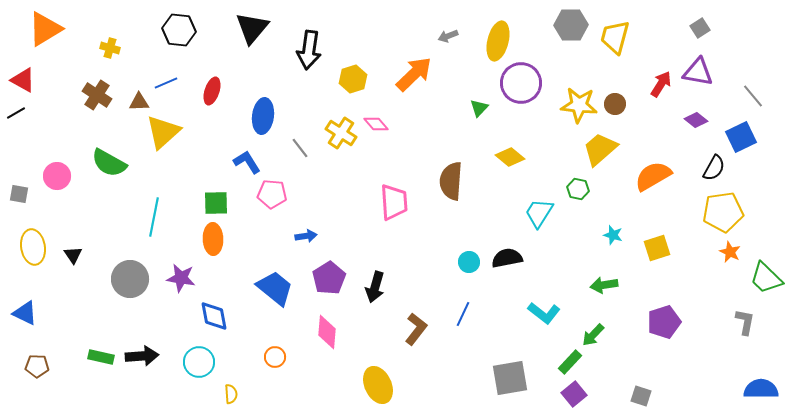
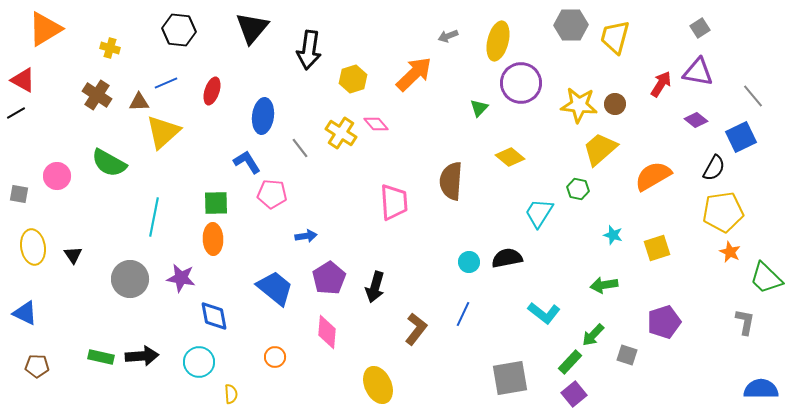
gray square at (641, 396): moved 14 px left, 41 px up
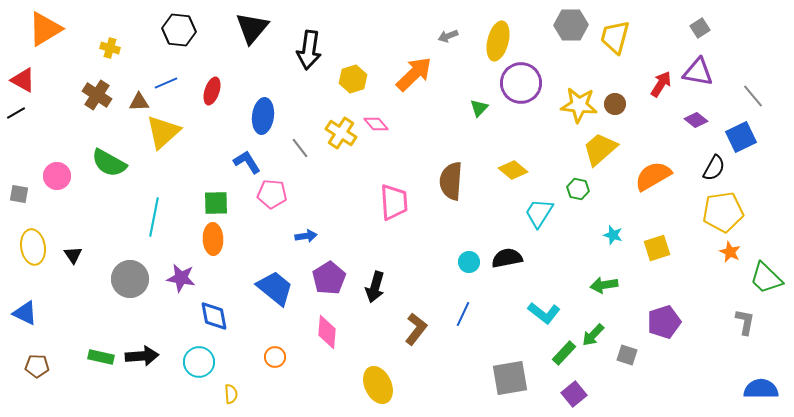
yellow diamond at (510, 157): moved 3 px right, 13 px down
green rectangle at (570, 362): moved 6 px left, 9 px up
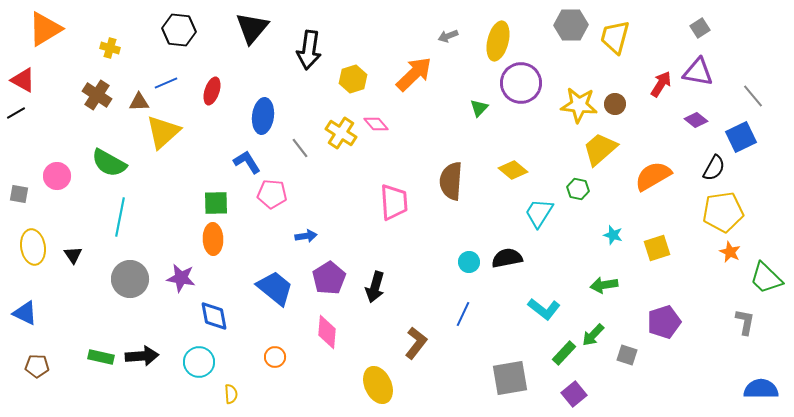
cyan line at (154, 217): moved 34 px left
cyan L-shape at (544, 313): moved 4 px up
brown L-shape at (416, 329): moved 14 px down
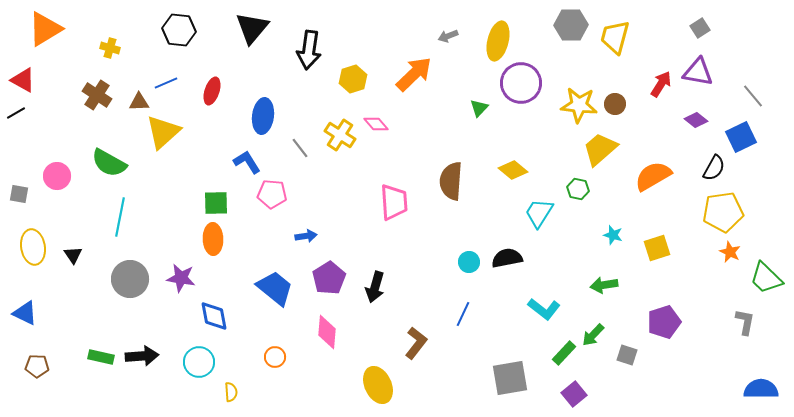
yellow cross at (341, 133): moved 1 px left, 2 px down
yellow semicircle at (231, 394): moved 2 px up
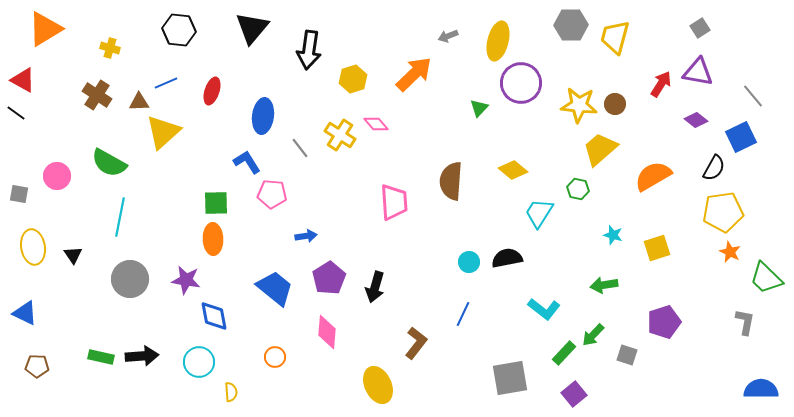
black line at (16, 113): rotated 66 degrees clockwise
purple star at (181, 278): moved 5 px right, 2 px down
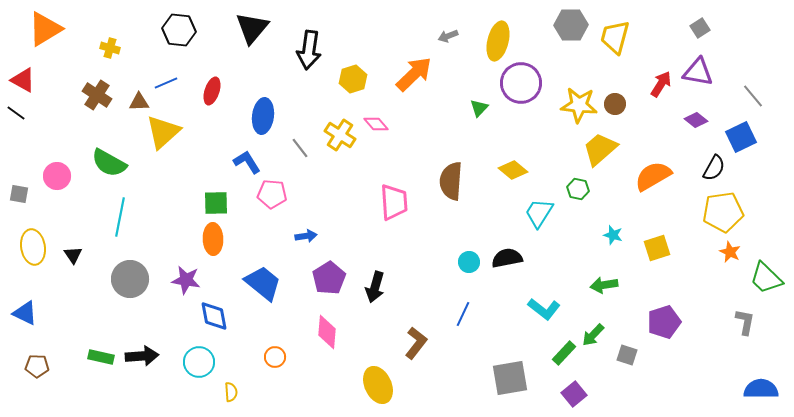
blue trapezoid at (275, 288): moved 12 px left, 5 px up
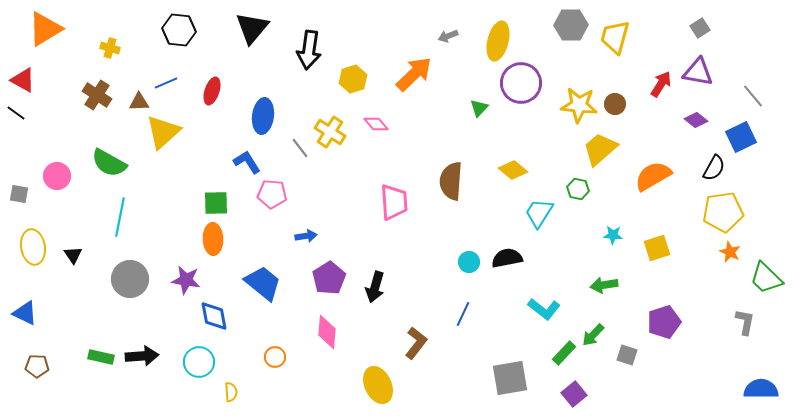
yellow cross at (340, 135): moved 10 px left, 3 px up
cyan star at (613, 235): rotated 12 degrees counterclockwise
